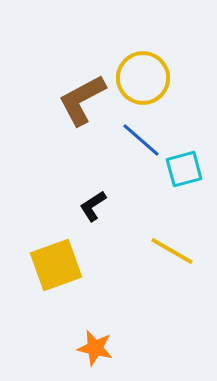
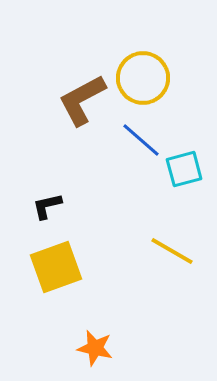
black L-shape: moved 46 px left; rotated 20 degrees clockwise
yellow square: moved 2 px down
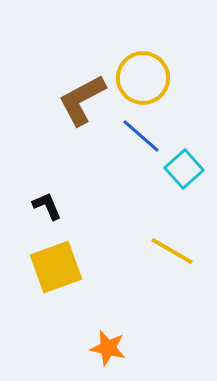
blue line: moved 4 px up
cyan square: rotated 27 degrees counterclockwise
black L-shape: rotated 80 degrees clockwise
orange star: moved 13 px right
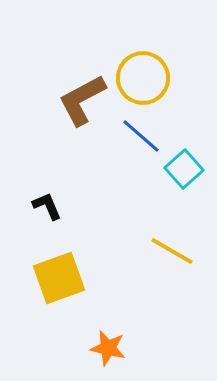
yellow square: moved 3 px right, 11 px down
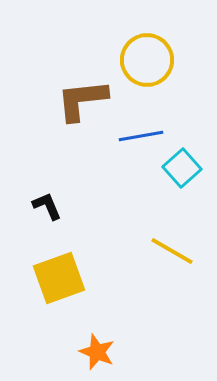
yellow circle: moved 4 px right, 18 px up
brown L-shape: rotated 22 degrees clockwise
blue line: rotated 51 degrees counterclockwise
cyan square: moved 2 px left, 1 px up
orange star: moved 11 px left, 4 px down; rotated 9 degrees clockwise
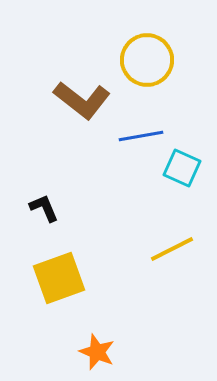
brown L-shape: rotated 136 degrees counterclockwise
cyan square: rotated 24 degrees counterclockwise
black L-shape: moved 3 px left, 2 px down
yellow line: moved 2 px up; rotated 57 degrees counterclockwise
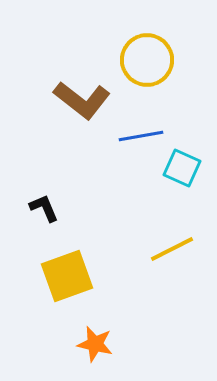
yellow square: moved 8 px right, 2 px up
orange star: moved 2 px left, 8 px up; rotated 9 degrees counterclockwise
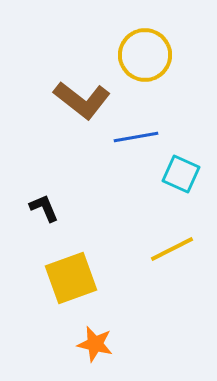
yellow circle: moved 2 px left, 5 px up
blue line: moved 5 px left, 1 px down
cyan square: moved 1 px left, 6 px down
yellow square: moved 4 px right, 2 px down
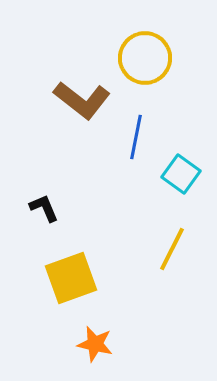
yellow circle: moved 3 px down
blue line: rotated 69 degrees counterclockwise
cyan square: rotated 12 degrees clockwise
yellow line: rotated 36 degrees counterclockwise
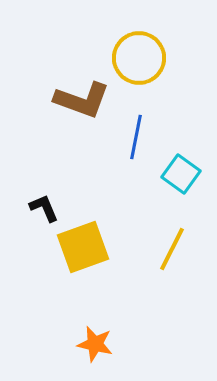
yellow circle: moved 6 px left
brown L-shape: rotated 18 degrees counterclockwise
yellow square: moved 12 px right, 31 px up
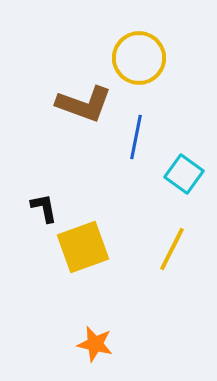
brown L-shape: moved 2 px right, 4 px down
cyan square: moved 3 px right
black L-shape: rotated 12 degrees clockwise
